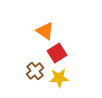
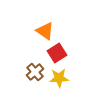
brown cross: moved 1 px down
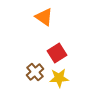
orange triangle: moved 1 px left, 14 px up
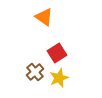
yellow star: rotated 18 degrees counterclockwise
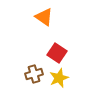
red square: rotated 24 degrees counterclockwise
brown cross: moved 1 px left, 2 px down; rotated 24 degrees clockwise
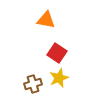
orange triangle: moved 2 px right, 3 px down; rotated 24 degrees counterclockwise
brown cross: moved 1 px left, 10 px down
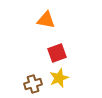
red square: rotated 36 degrees clockwise
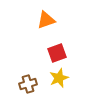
orange triangle: rotated 30 degrees counterclockwise
brown cross: moved 5 px left
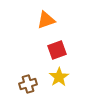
red square: moved 3 px up
yellow star: moved 1 px up; rotated 12 degrees counterclockwise
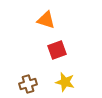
orange triangle: rotated 36 degrees clockwise
yellow star: moved 6 px right, 5 px down; rotated 24 degrees counterclockwise
